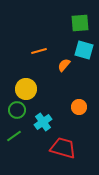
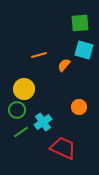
orange line: moved 4 px down
yellow circle: moved 2 px left
green line: moved 7 px right, 4 px up
red trapezoid: rotated 8 degrees clockwise
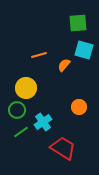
green square: moved 2 px left
yellow circle: moved 2 px right, 1 px up
red trapezoid: rotated 8 degrees clockwise
